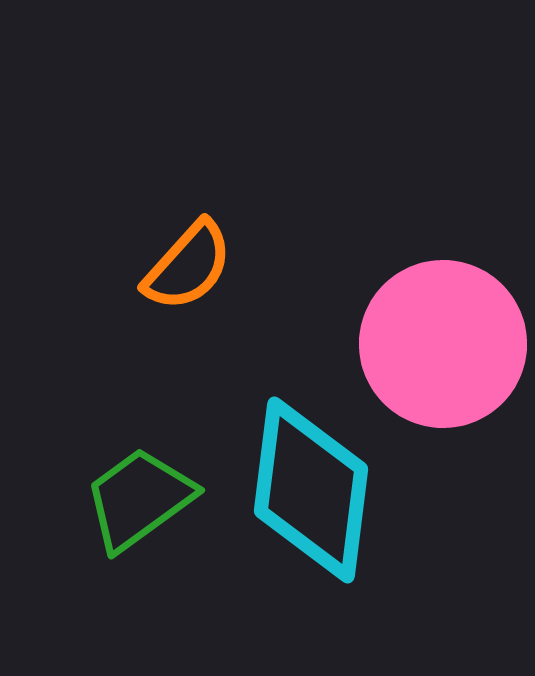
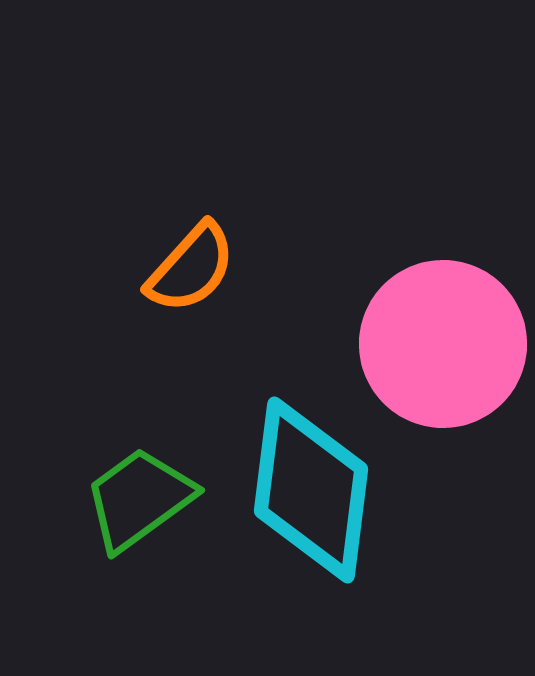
orange semicircle: moved 3 px right, 2 px down
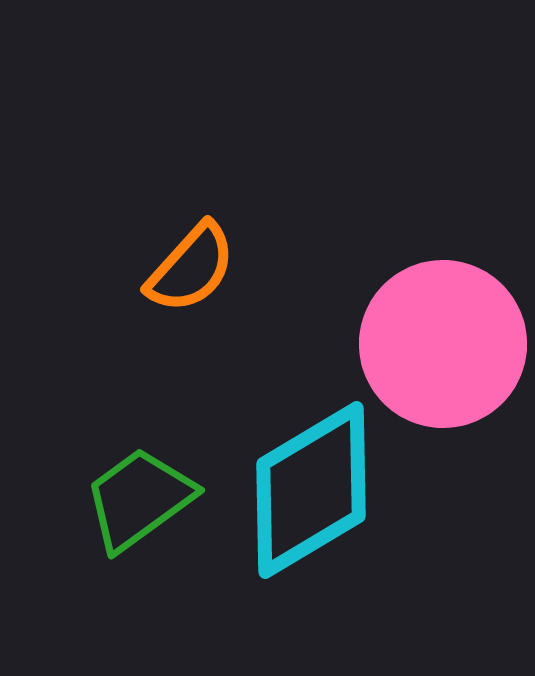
cyan diamond: rotated 52 degrees clockwise
